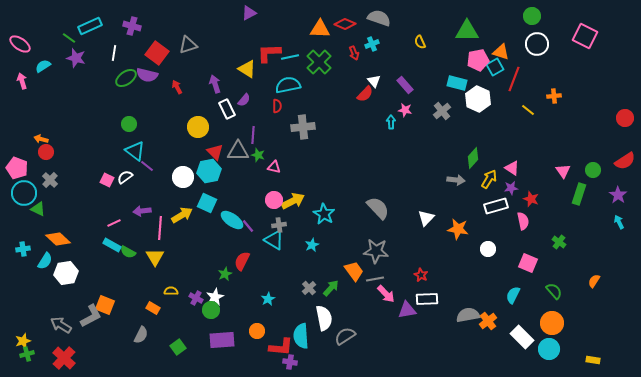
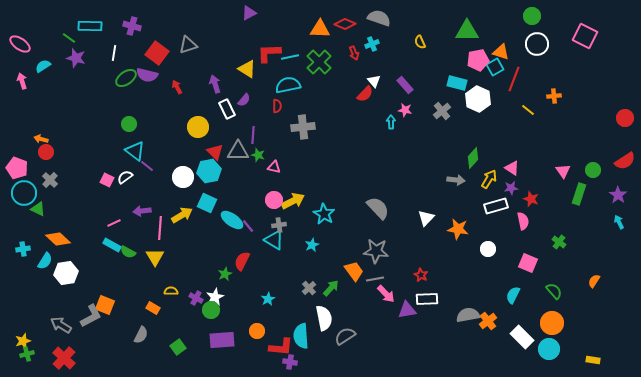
cyan rectangle at (90, 26): rotated 25 degrees clockwise
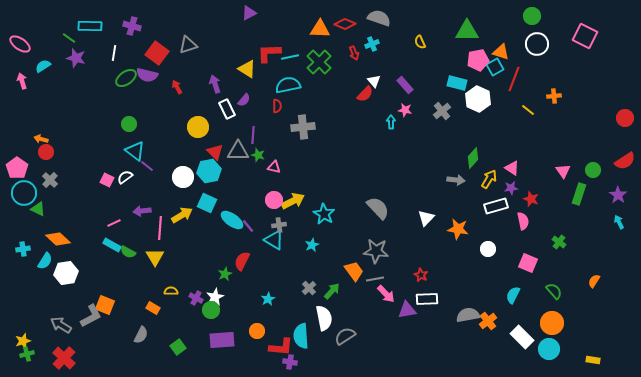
pink pentagon at (17, 168): rotated 15 degrees clockwise
green arrow at (331, 288): moved 1 px right, 3 px down
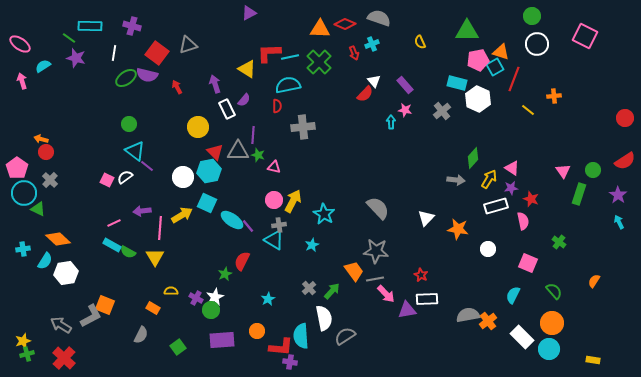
yellow arrow at (293, 201): rotated 35 degrees counterclockwise
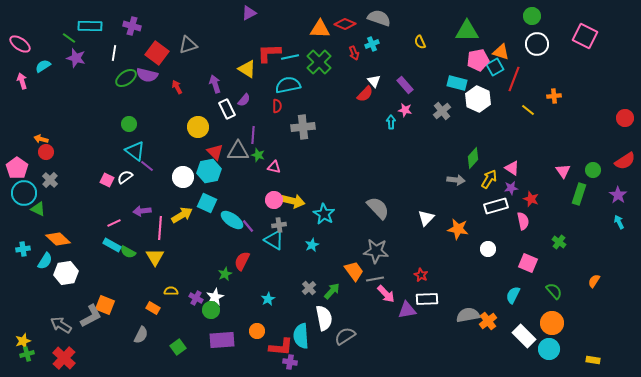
yellow arrow at (293, 201): rotated 75 degrees clockwise
white rectangle at (522, 337): moved 2 px right, 1 px up
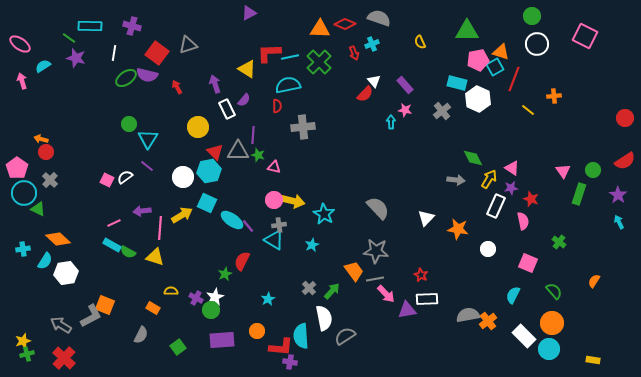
cyan triangle at (135, 151): moved 13 px right, 12 px up; rotated 25 degrees clockwise
green diamond at (473, 158): rotated 70 degrees counterclockwise
white rectangle at (496, 206): rotated 50 degrees counterclockwise
yellow triangle at (155, 257): rotated 42 degrees counterclockwise
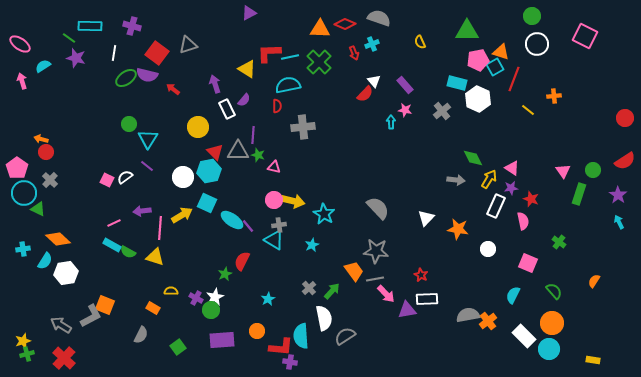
red arrow at (177, 87): moved 4 px left, 2 px down; rotated 24 degrees counterclockwise
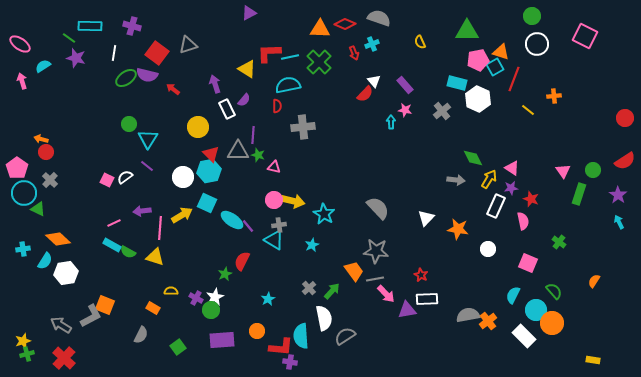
red triangle at (215, 152): moved 4 px left, 2 px down
cyan circle at (549, 349): moved 13 px left, 39 px up
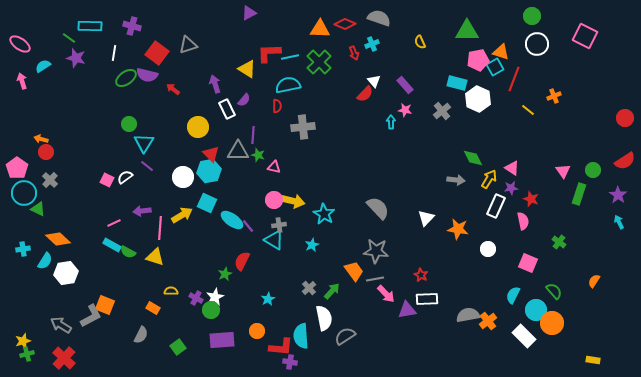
orange cross at (554, 96): rotated 16 degrees counterclockwise
cyan triangle at (148, 139): moved 4 px left, 4 px down
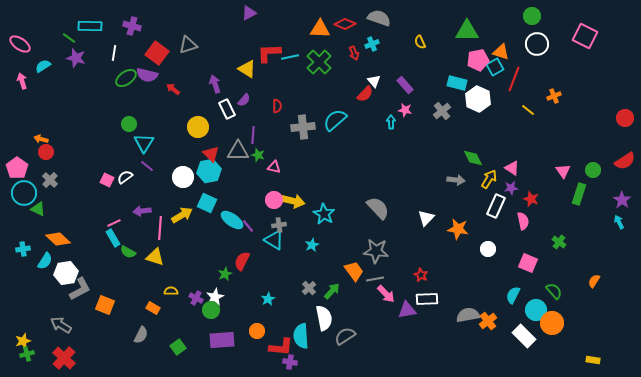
cyan semicircle at (288, 85): moved 47 px right, 35 px down; rotated 30 degrees counterclockwise
purple star at (618, 195): moved 4 px right, 5 px down
cyan rectangle at (112, 245): moved 1 px right, 7 px up; rotated 30 degrees clockwise
gray L-shape at (91, 316): moved 11 px left, 27 px up
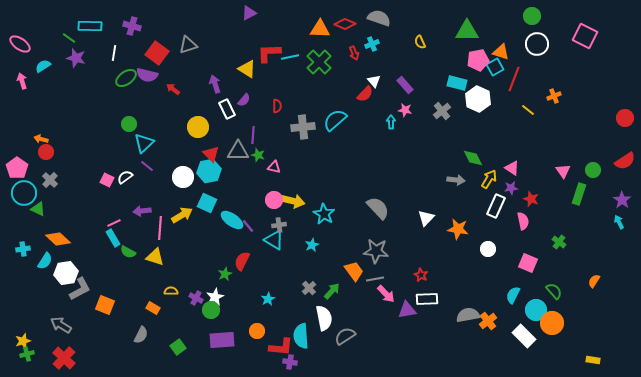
cyan triangle at (144, 143): rotated 15 degrees clockwise
